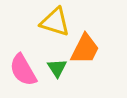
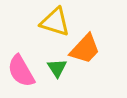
orange trapezoid: rotated 16 degrees clockwise
pink semicircle: moved 2 px left, 1 px down
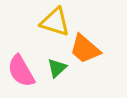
orange trapezoid: rotated 88 degrees clockwise
green triangle: rotated 20 degrees clockwise
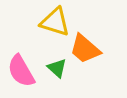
green triangle: rotated 35 degrees counterclockwise
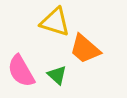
green triangle: moved 7 px down
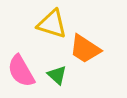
yellow triangle: moved 3 px left, 2 px down
orange trapezoid: rotated 8 degrees counterclockwise
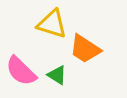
pink semicircle: rotated 16 degrees counterclockwise
green triangle: rotated 10 degrees counterclockwise
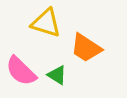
yellow triangle: moved 6 px left, 1 px up
orange trapezoid: moved 1 px right, 1 px up
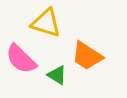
orange trapezoid: moved 1 px right, 8 px down
pink semicircle: moved 12 px up
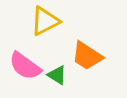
yellow triangle: moved 1 px left, 2 px up; rotated 44 degrees counterclockwise
pink semicircle: moved 4 px right, 7 px down; rotated 8 degrees counterclockwise
